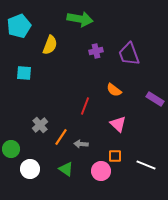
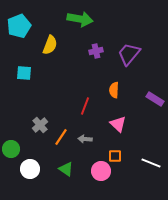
purple trapezoid: rotated 60 degrees clockwise
orange semicircle: rotated 56 degrees clockwise
gray arrow: moved 4 px right, 5 px up
white line: moved 5 px right, 2 px up
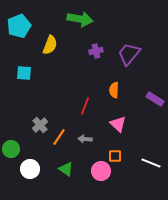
orange line: moved 2 px left
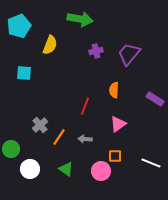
pink triangle: rotated 42 degrees clockwise
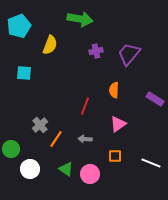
orange line: moved 3 px left, 2 px down
pink circle: moved 11 px left, 3 px down
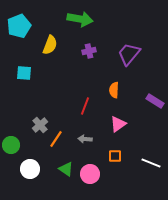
purple cross: moved 7 px left
purple rectangle: moved 2 px down
green circle: moved 4 px up
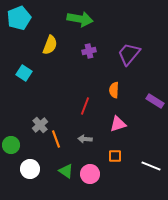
cyan pentagon: moved 8 px up
cyan square: rotated 28 degrees clockwise
pink triangle: rotated 18 degrees clockwise
orange line: rotated 54 degrees counterclockwise
white line: moved 3 px down
green triangle: moved 2 px down
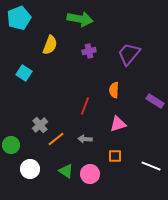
orange line: rotated 72 degrees clockwise
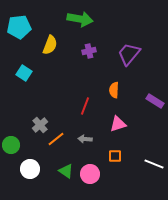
cyan pentagon: moved 9 px down; rotated 15 degrees clockwise
white line: moved 3 px right, 2 px up
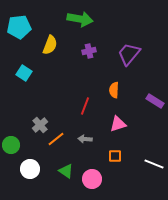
pink circle: moved 2 px right, 5 px down
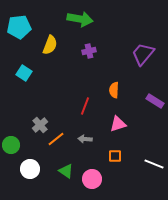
purple trapezoid: moved 14 px right
